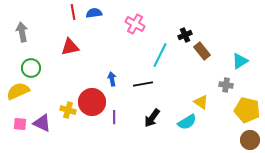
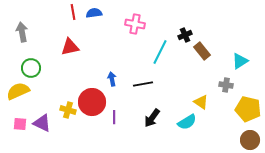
pink cross: rotated 18 degrees counterclockwise
cyan line: moved 3 px up
yellow pentagon: moved 1 px right, 1 px up
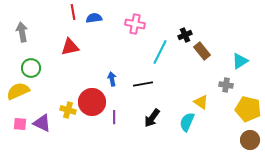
blue semicircle: moved 5 px down
cyan semicircle: rotated 144 degrees clockwise
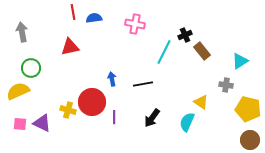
cyan line: moved 4 px right
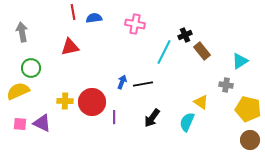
blue arrow: moved 10 px right, 3 px down; rotated 32 degrees clockwise
yellow cross: moved 3 px left, 9 px up; rotated 14 degrees counterclockwise
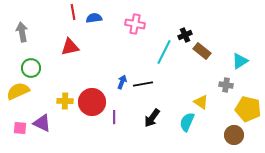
brown rectangle: rotated 12 degrees counterclockwise
pink square: moved 4 px down
brown circle: moved 16 px left, 5 px up
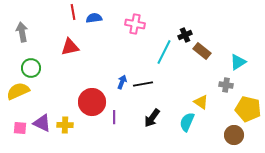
cyan triangle: moved 2 px left, 1 px down
yellow cross: moved 24 px down
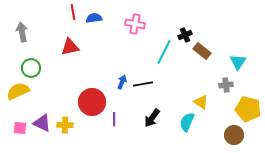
cyan triangle: rotated 24 degrees counterclockwise
gray cross: rotated 16 degrees counterclockwise
purple line: moved 2 px down
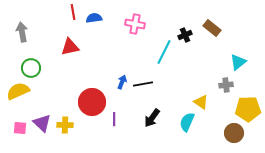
brown rectangle: moved 10 px right, 23 px up
cyan triangle: rotated 18 degrees clockwise
yellow pentagon: rotated 15 degrees counterclockwise
purple triangle: rotated 18 degrees clockwise
brown circle: moved 2 px up
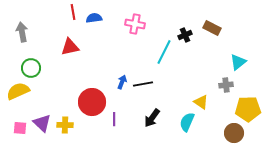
brown rectangle: rotated 12 degrees counterclockwise
